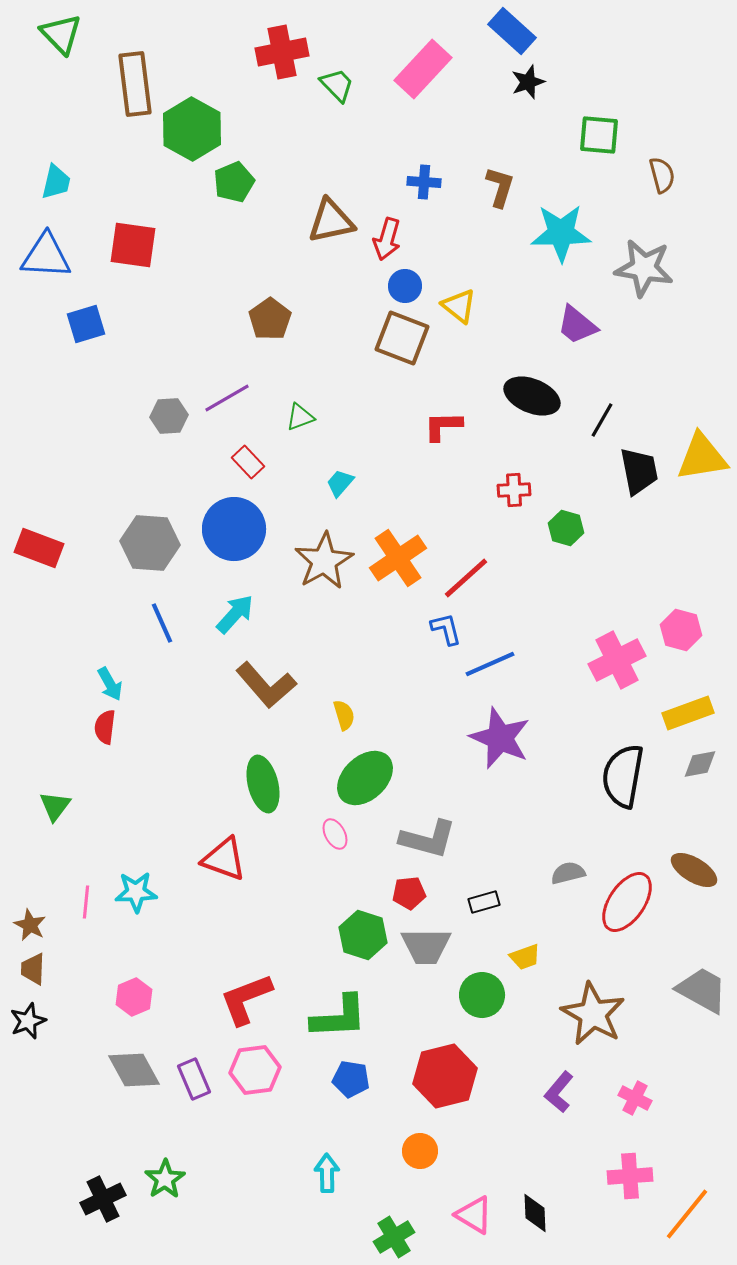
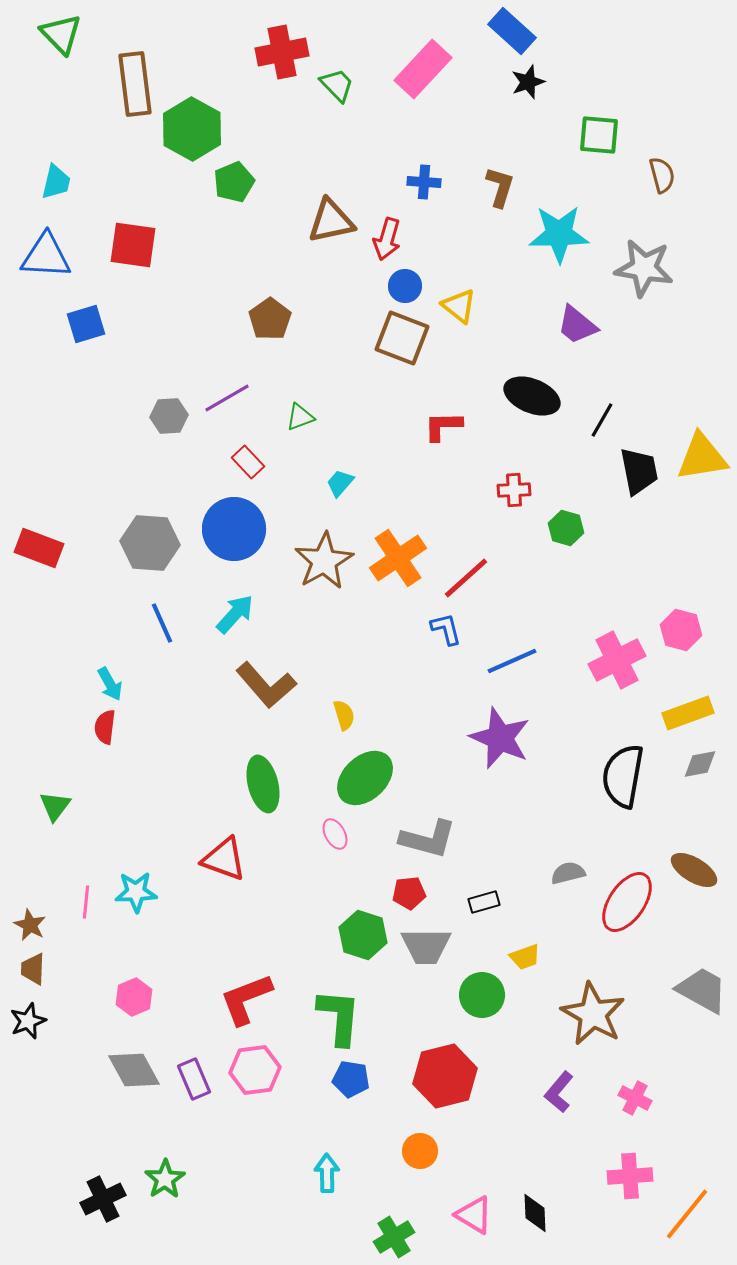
cyan star at (561, 233): moved 2 px left, 1 px down
blue line at (490, 664): moved 22 px right, 3 px up
green L-shape at (339, 1017): rotated 82 degrees counterclockwise
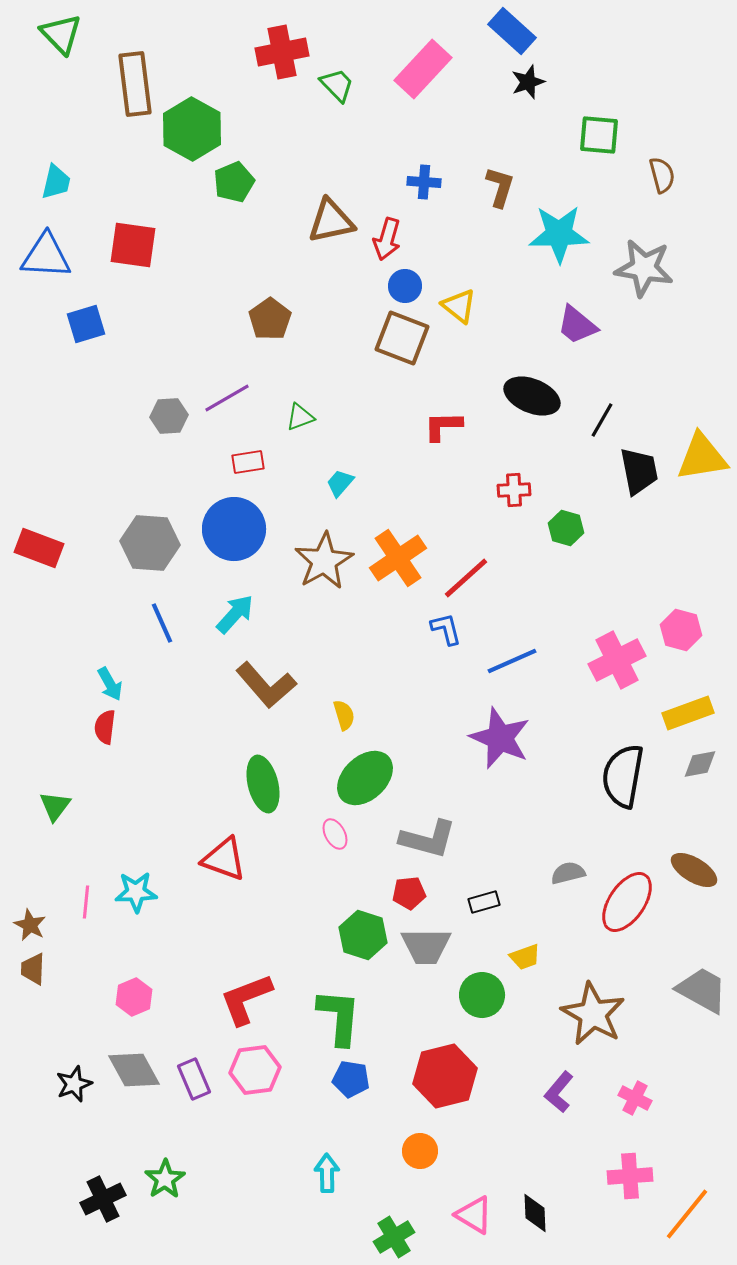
red rectangle at (248, 462): rotated 56 degrees counterclockwise
black star at (28, 1021): moved 46 px right, 63 px down
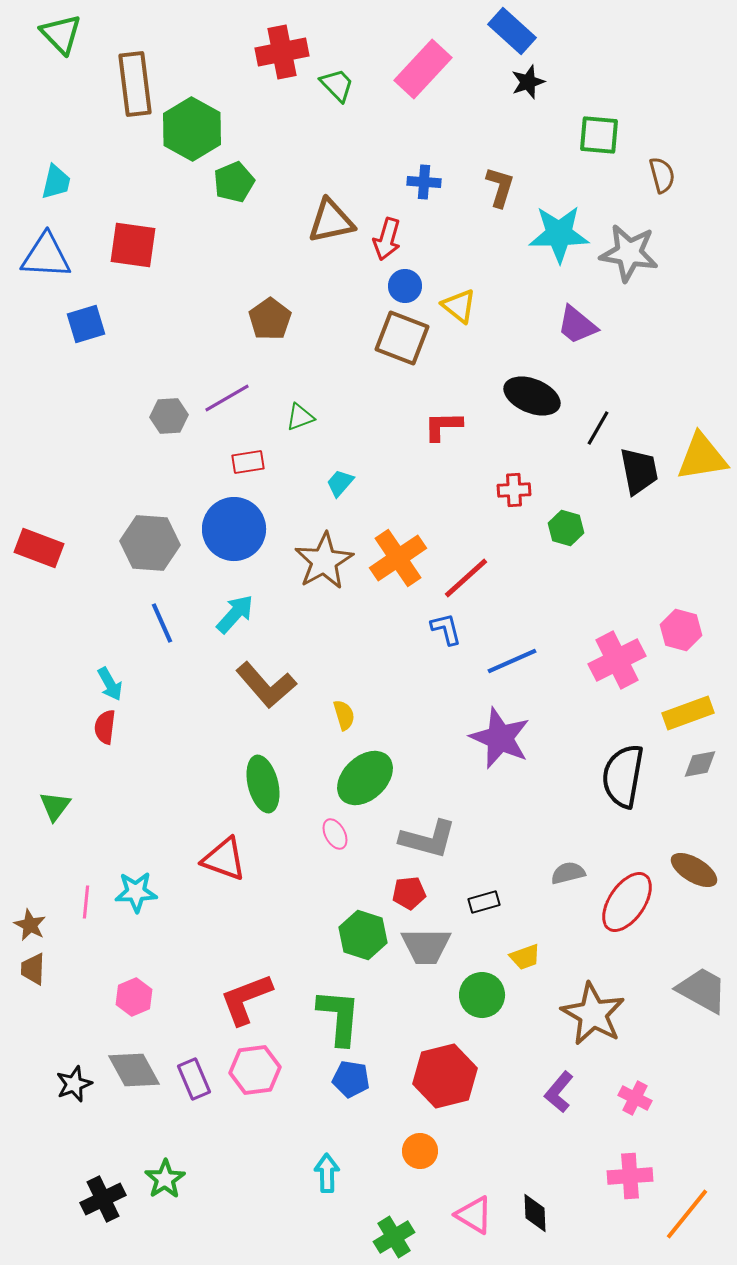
gray star at (644, 268): moved 15 px left, 15 px up
black line at (602, 420): moved 4 px left, 8 px down
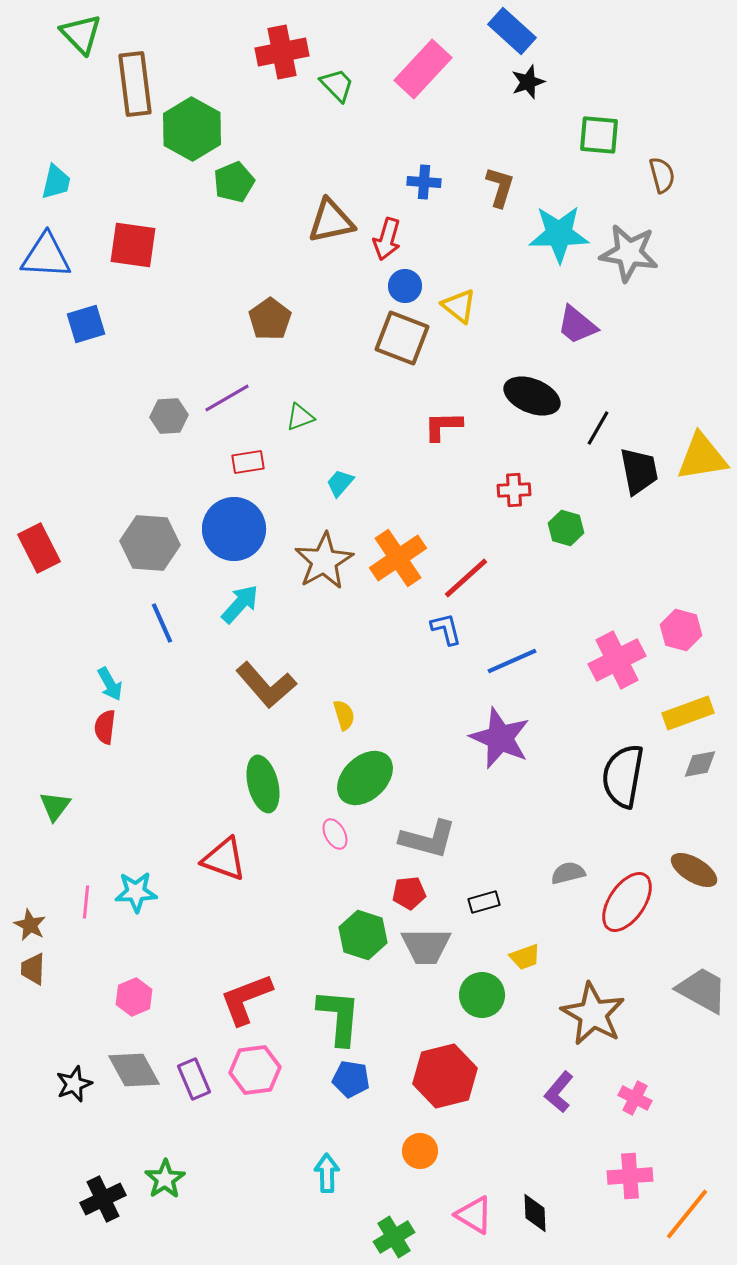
green triangle at (61, 34): moved 20 px right
red rectangle at (39, 548): rotated 42 degrees clockwise
cyan arrow at (235, 614): moved 5 px right, 10 px up
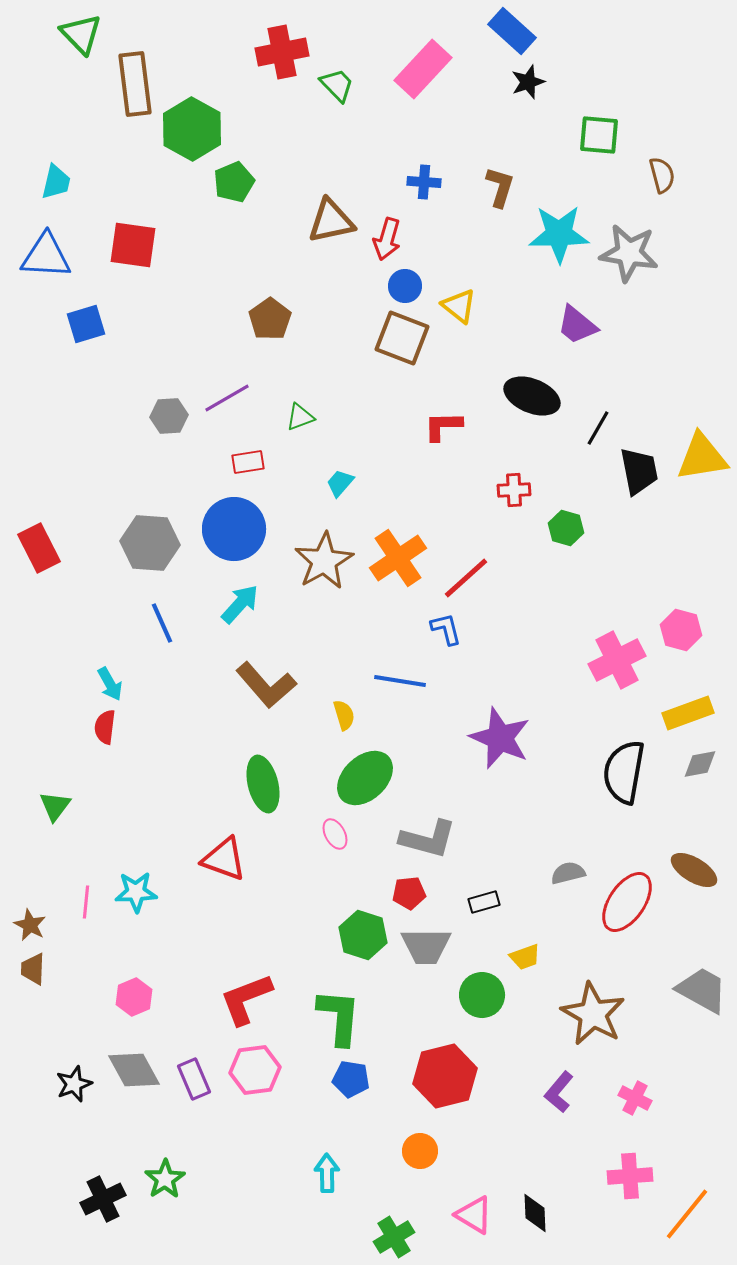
blue line at (512, 661): moved 112 px left, 20 px down; rotated 33 degrees clockwise
black semicircle at (623, 776): moved 1 px right, 4 px up
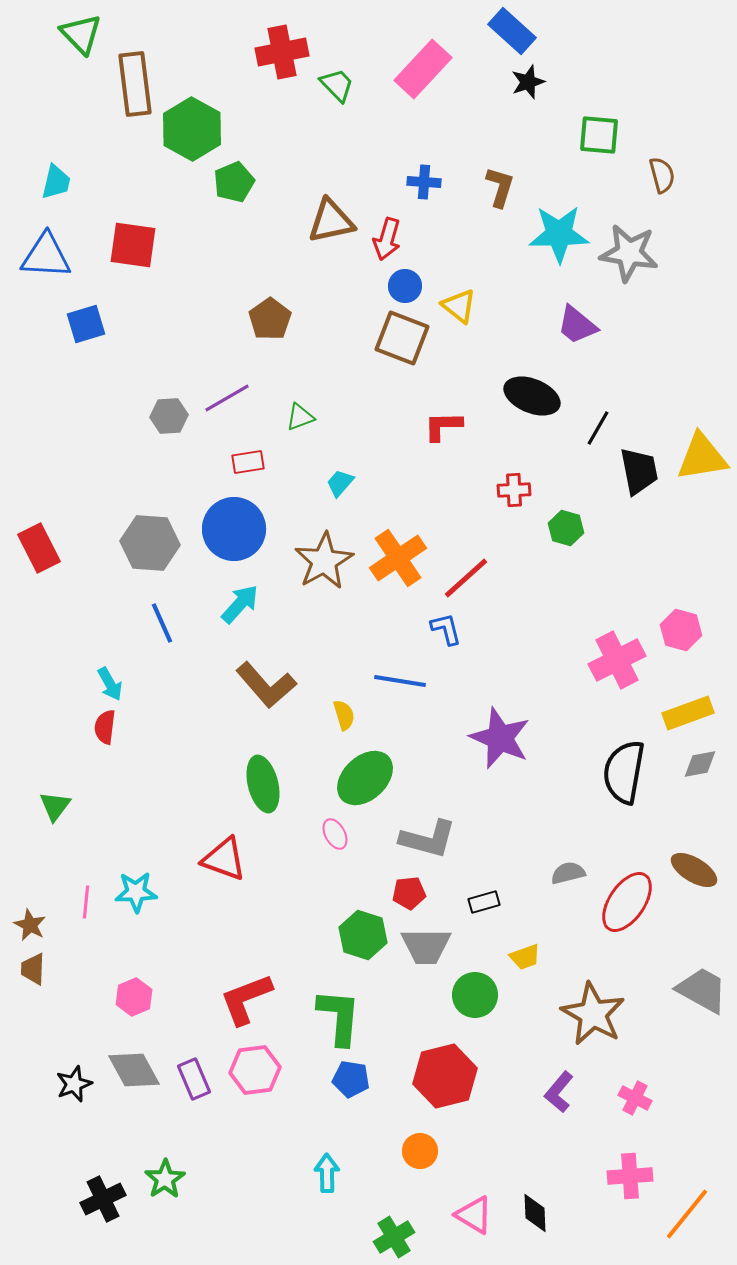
green circle at (482, 995): moved 7 px left
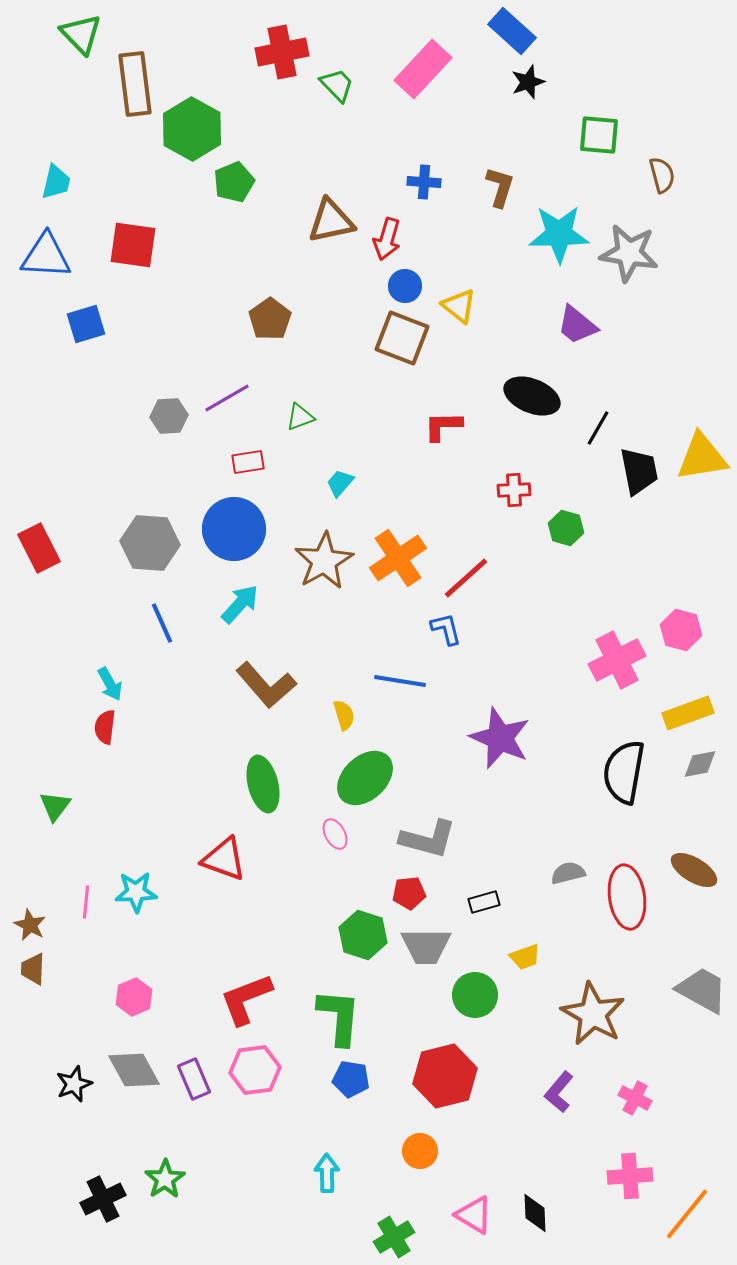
red ellipse at (627, 902): moved 5 px up; rotated 42 degrees counterclockwise
